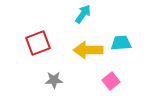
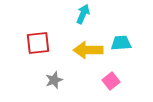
cyan arrow: rotated 12 degrees counterclockwise
red square: rotated 15 degrees clockwise
gray star: rotated 18 degrees counterclockwise
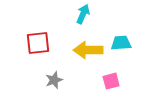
pink square: rotated 24 degrees clockwise
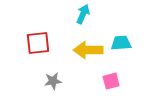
gray star: moved 1 px left, 1 px down; rotated 12 degrees clockwise
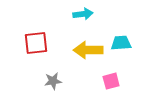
cyan arrow: rotated 60 degrees clockwise
red square: moved 2 px left
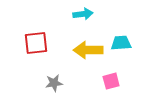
gray star: moved 1 px right, 2 px down
